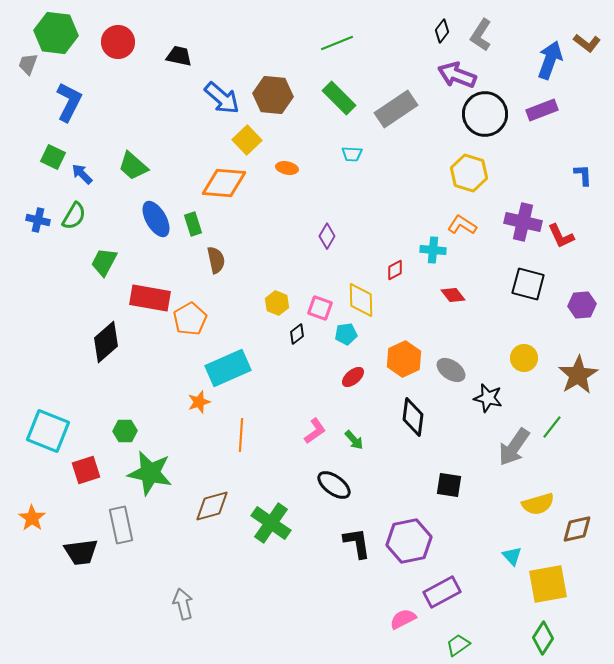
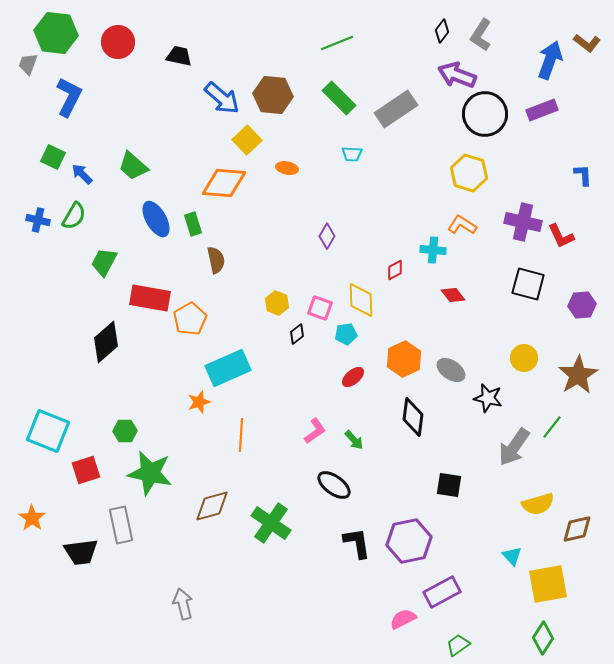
blue L-shape at (69, 102): moved 5 px up
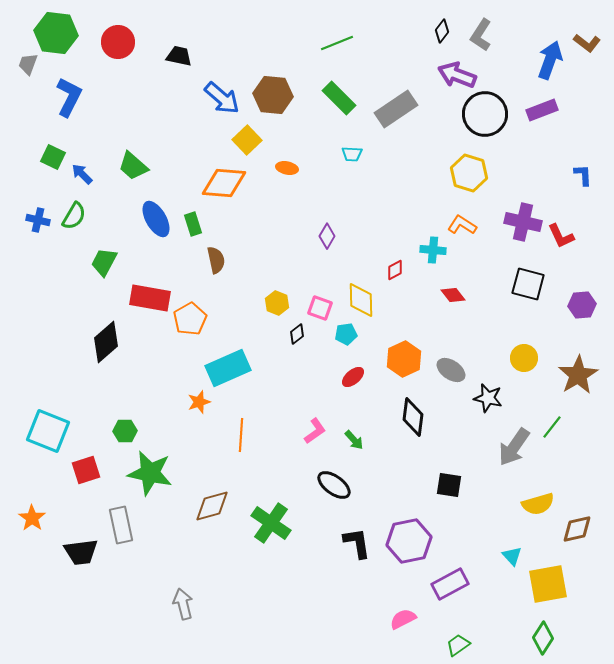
purple rectangle at (442, 592): moved 8 px right, 8 px up
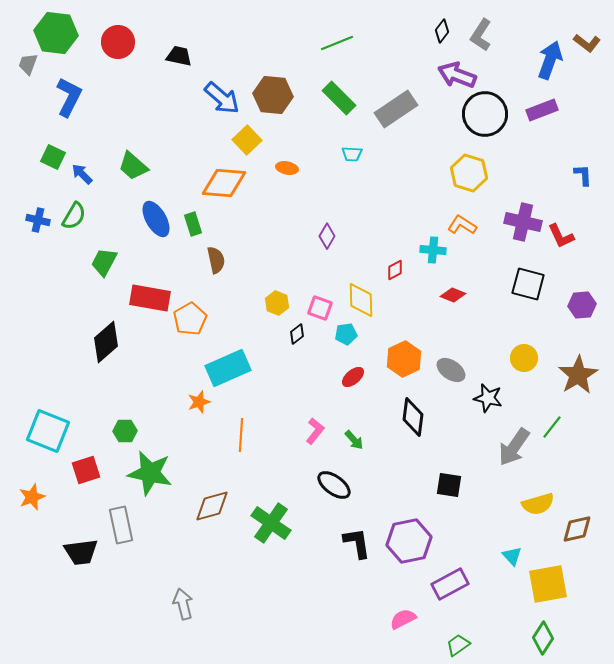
red diamond at (453, 295): rotated 30 degrees counterclockwise
pink L-shape at (315, 431): rotated 16 degrees counterclockwise
orange star at (32, 518): moved 21 px up; rotated 16 degrees clockwise
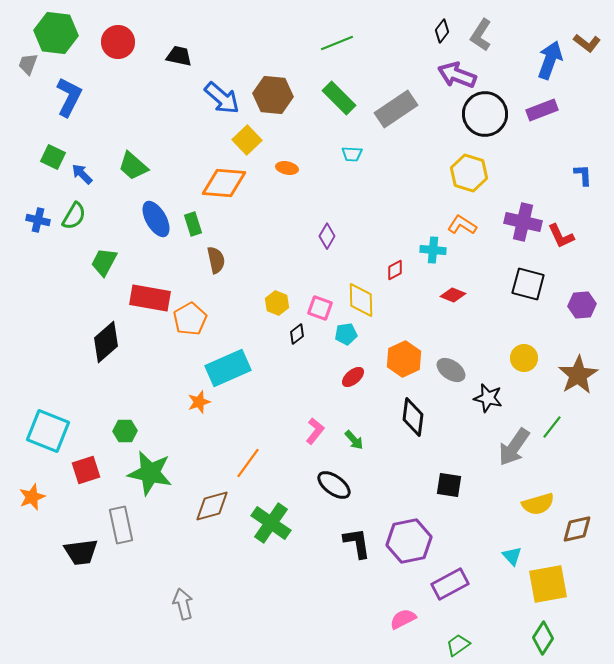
orange line at (241, 435): moved 7 px right, 28 px down; rotated 32 degrees clockwise
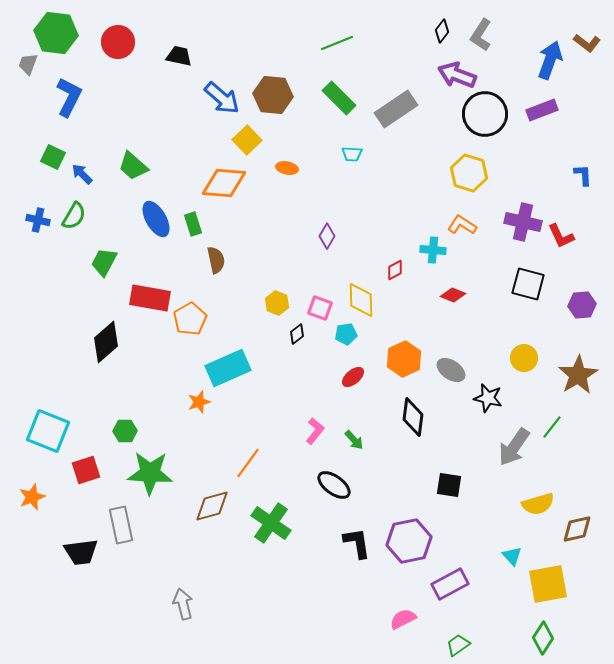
green star at (150, 473): rotated 9 degrees counterclockwise
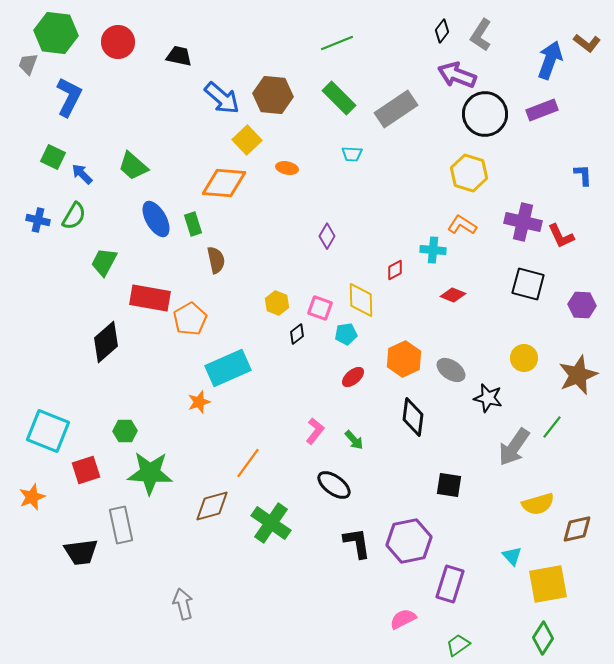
purple hexagon at (582, 305): rotated 8 degrees clockwise
brown star at (578, 375): rotated 9 degrees clockwise
purple rectangle at (450, 584): rotated 45 degrees counterclockwise
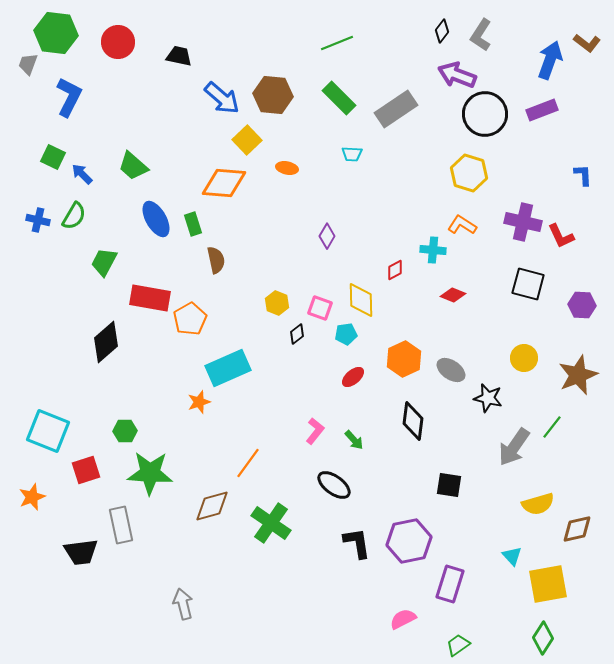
black diamond at (413, 417): moved 4 px down
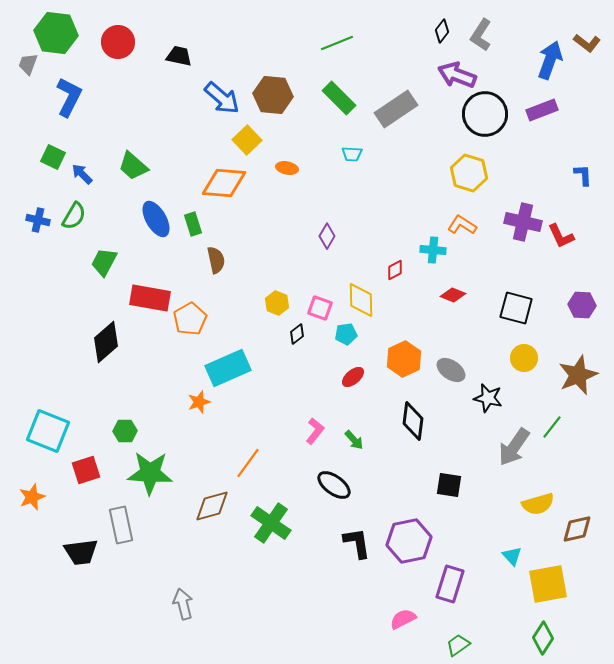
black square at (528, 284): moved 12 px left, 24 px down
